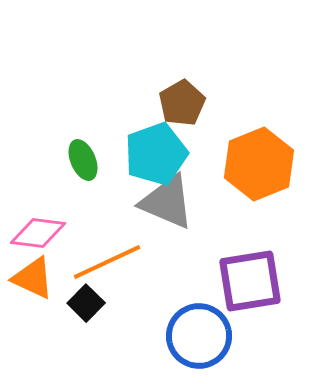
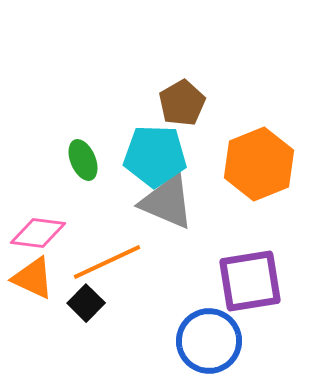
cyan pentagon: moved 1 px left, 2 px down; rotated 22 degrees clockwise
blue circle: moved 10 px right, 5 px down
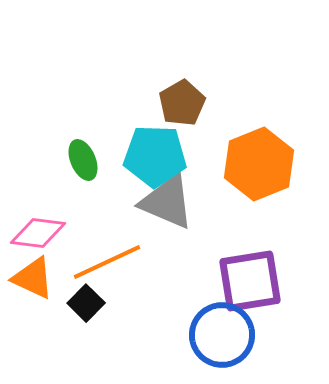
blue circle: moved 13 px right, 6 px up
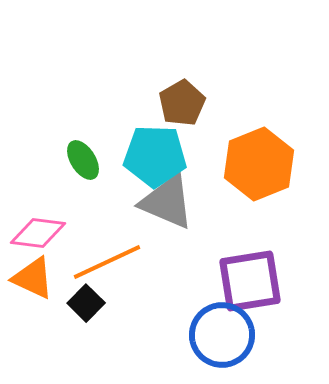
green ellipse: rotated 9 degrees counterclockwise
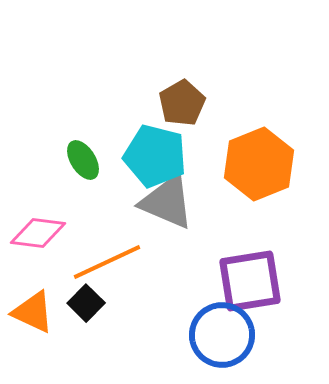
cyan pentagon: rotated 12 degrees clockwise
orange triangle: moved 34 px down
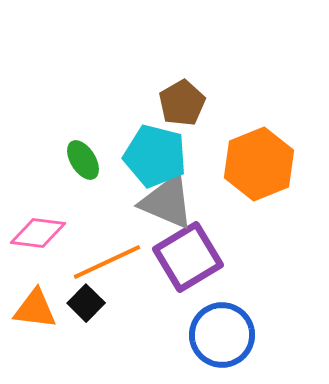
purple square: moved 62 px left, 24 px up; rotated 22 degrees counterclockwise
orange triangle: moved 2 px right, 3 px up; rotated 18 degrees counterclockwise
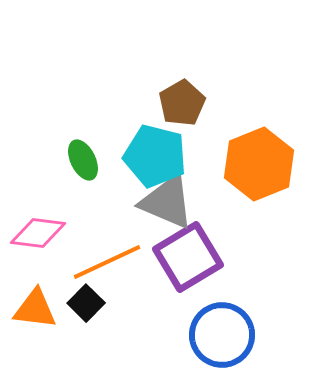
green ellipse: rotated 6 degrees clockwise
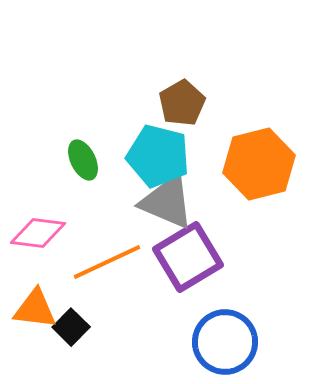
cyan pentagon: moved 3 px right
orange hexagon: rotated 8 degrees clockwise
black square: moved 15 px left, 24 px down
blue circle: moved 3 px right, 7 px down
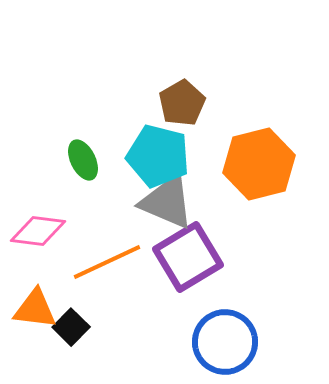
pink diamond: moved 2 px up
